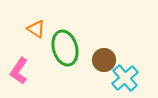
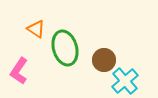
cyan cross: moved 3 px down
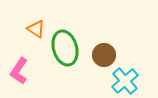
brown circle: moved 5 px up
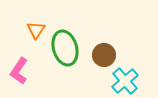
orange triangle: moved 1 px down; rotated 30 degrees clockwise
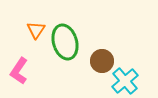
green ellipse: moved 6 px up
brown circle: moved 2 px left, 6 px down
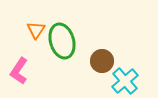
green ellipse: moved 3 px left, 1 px up
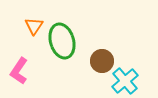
orange triangle: moved 2 px left, 4 px up
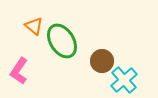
orange triangle: rotated 24 degrees counterclockwise
green ellipse: rotated 16 degrees counterclockwise
cyan cross: moved 1 px left, 1 px up
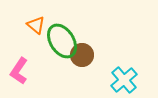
orange triangle: moved 2 px right, 1 px up
brown circle: moved 20 px left, 6 px up
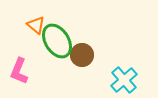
green ellipse: moved 5 px left
pink L-shape: rotated 12 degrees counterclockwise
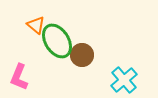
pink L-shape: moved 6 px down
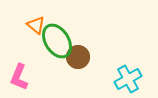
brown circle: moved 4 px left, 2 px down
cyan cross: moved 4 px right, 1 px up; rotated 12 degrees clockwise
